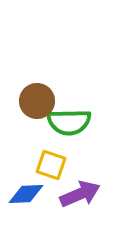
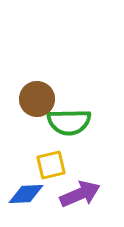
brown circle: moved 2 px up
yellow square: rotated 32 degrees counterclockwise
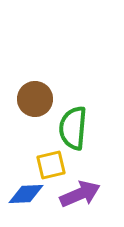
brown circle: moved 2 px left
green semicircle: moved 4 px right, 6 px down; rotated 96 degrees clockwise
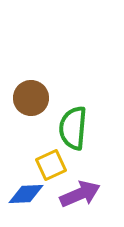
brown circle: moved 4 px left, 1 px up
yellow square: rotated 12 degrees counterclockwise
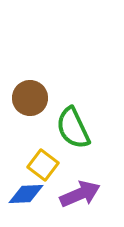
brown circle: moved 1 px left
green semicircle: rotated 30 degrees counterclockwise
yellow square: moved 8 px left; rotated 28 degrees counterclockwise
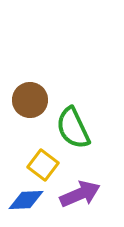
brown circle: moved 2 px down
blue diamond: moved 6 px down
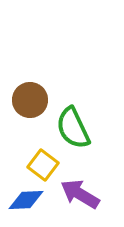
purple arrow: rotated 126 degrees counterclockwise
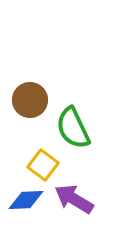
purple arrow: moved 6 px left, 5 px down
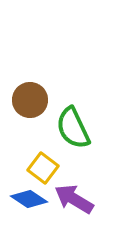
yellow square: moved 3 px down
blue diamond: moved 3 px right, 1 px up; rotated 36 degrees clockwise
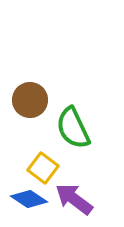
purple arrow: rotated 6 degrees clockwise
